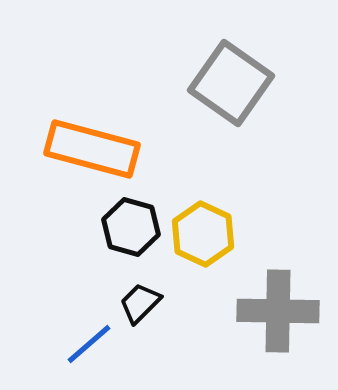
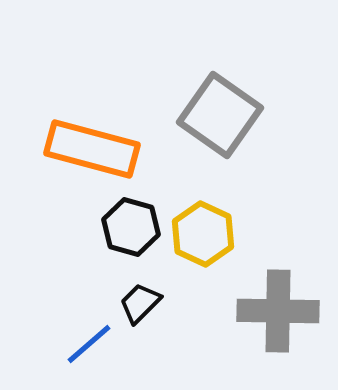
gray square: moved 11 px left, 32 px down
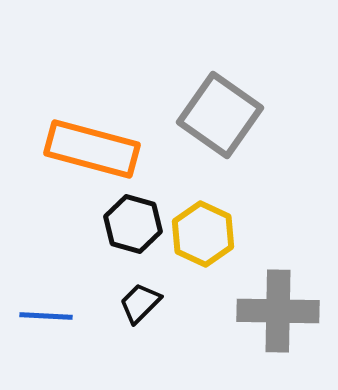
black hexagon: moved 2 px right, 3 px up
blue line: moved 43 px left, 28 px up; rotated 44 degrees clockwise
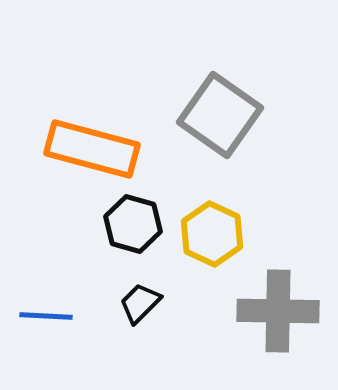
yellow hexagon: moved 9 px right
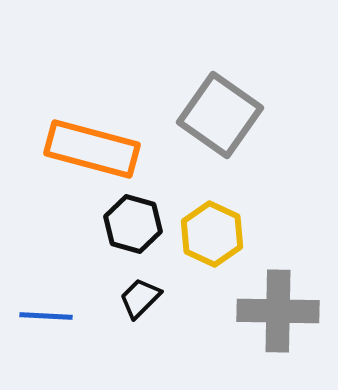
black trapezoid: moved 5 px up
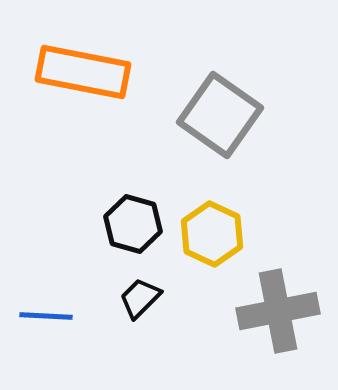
orange rectangle: moved 9 px left, 77 px up; rotated 4 degrees counterclockwise
gray cross: rotated 12 degrees counterclockwise
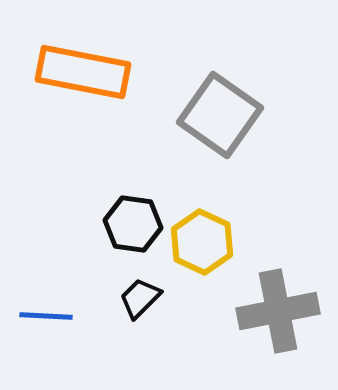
black hexagon: rotated 8 degrees counterclockwise
yellow hexagon: moved 10 px left, 8 px down
